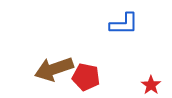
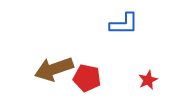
red pentagon: moved 1 px right, 1 px down
red star: moved 3 px left, 5 px up; rotated 12 degrees clockwise
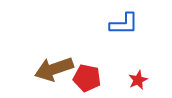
red star: moved 10 px left
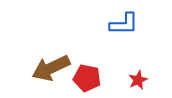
brown arrow: moved 3 px left, 1 px up; rotated 6 degrees counterclockwise
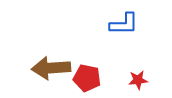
brown arrow: rotated 21 degrees clockwise
red star: rotated 18 degrees clockwise
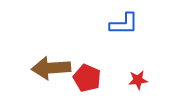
red pentagon: rotated 12 degrees clockwise
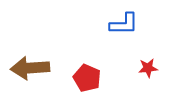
brown arrow: moved 21 px left
red star: moved 10 px right, 12 px up
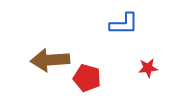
brown arrow: moved 20 px right, 8 px up
red pentagon: rotated 8 degrees counterclockwise
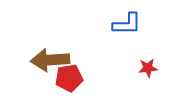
blue L-shape: moved 3 px right
red pentagon: moved 18 px left; rotated 24 degrees counterclockwise
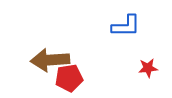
blue L-shape: moved 1 px left, 2 px down
